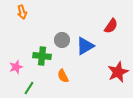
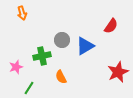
orange arrow: moved 1 px down
green cross: rotated 18 degrees counterclockwise
orange semicircle: moved 2 px left, 1 px down
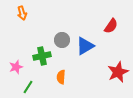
orange semicircle: rotated 32 degrees clockwise
green line: moved 1 px left, 1 px up
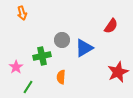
blue triangle: moved 1 px left, 2 px down
pink star: rotated 16 degrees counterclockwise
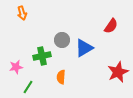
pink star: rotated 24 degrees clockwise
